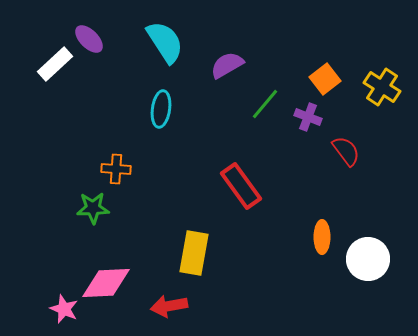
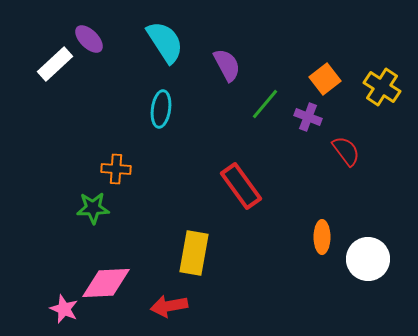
purple semicircle: rotated 92 degrees clockwise
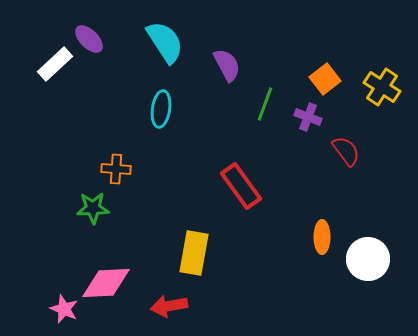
green line: rotated 20 degrees counterclockwise
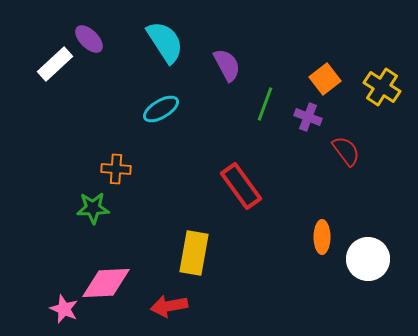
cyan ellipse: rotated 51 degrees clockwise
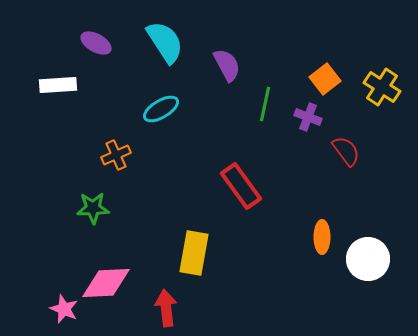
purple ellipse: moved 7 px right, 4 px down; rotated 16 degrees counterclockwise
white rectangle: moved 3 px right, 21 px down; rotated 39 degrees clockwise
green line: rotated 8 degrees counterclockwise
orange cross: moved 14 px up; rotated 28 degrees counterclockwise
red arrow: moved 3 px left, 2 px down; rotated 93 degrees clockwise
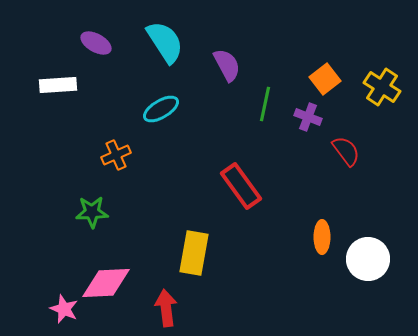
green star: moved 1 px left, 4 px down
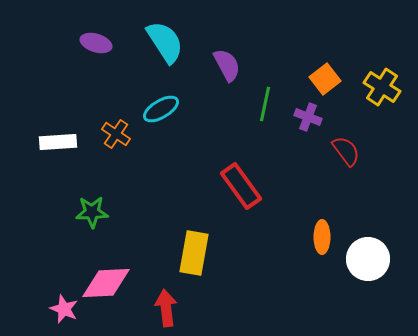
purple ellipse: rotated 12 degrees counterclockwise
white rectangle: moved 57 px down
orange cross: moved 21 px up; rotated 32 degrees counterclockwise
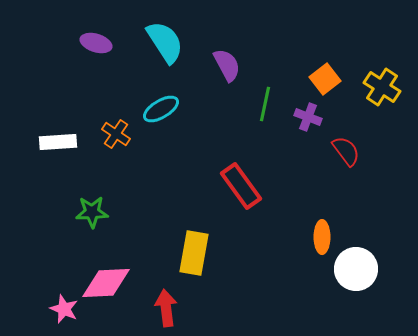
white circle: moved 12 px left, 10 px down
